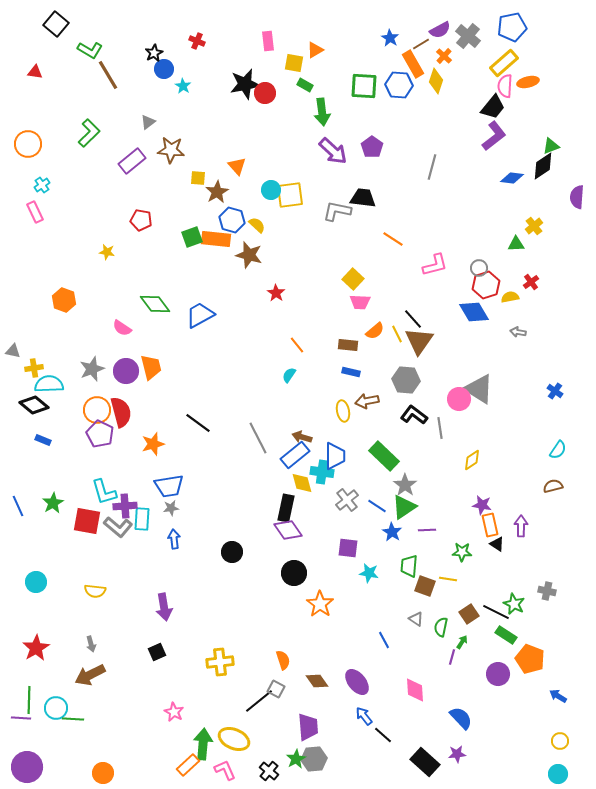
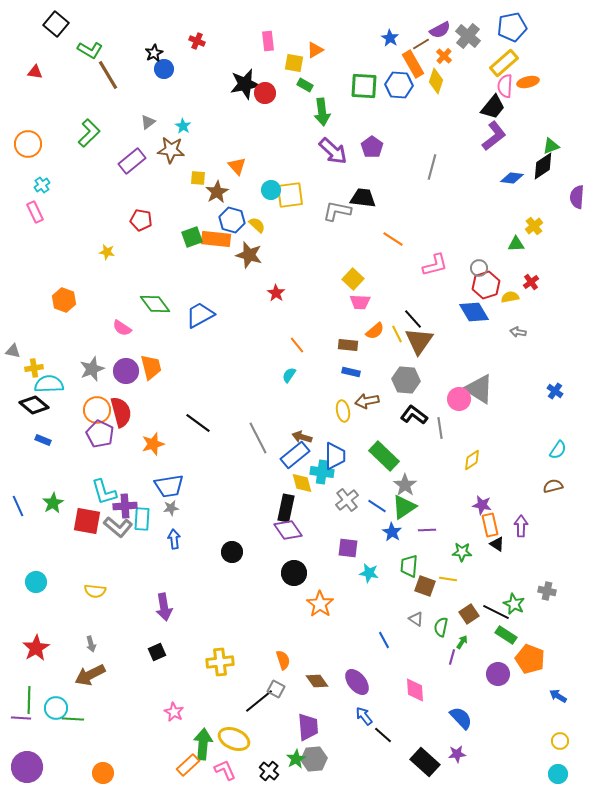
cyan star at (183, 86): moved 40 px down
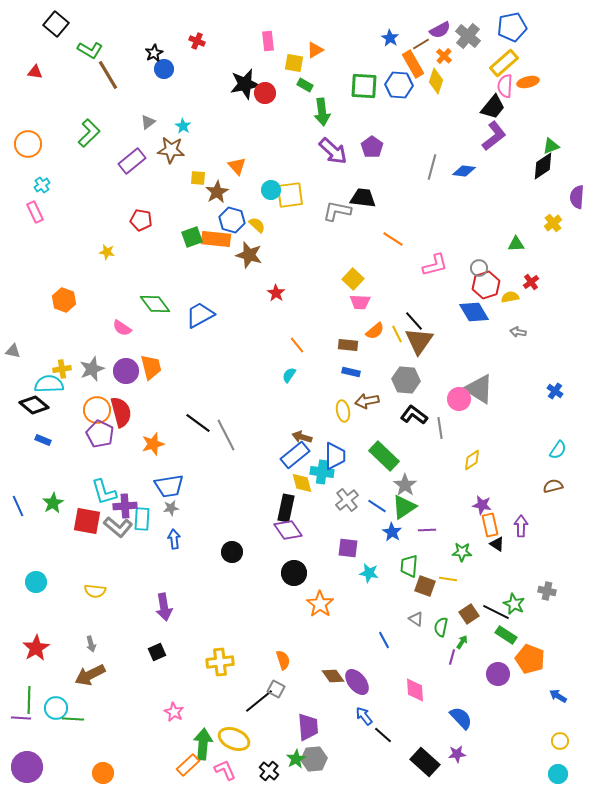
blue diamond at (512, 178): moved 48 px left, 7 px up
yellow cross at (534, 226): moved 19 px right, 3 px up
black line at (413, 319): moved 1 px right, 2 px down
yellow cross at (34, 368): moved 28 px right, 1 px down
gray line at (258, 438): moved 32 px left, 3 px up
brown diamond at (317, 681): moved 16 px right, 5 px up
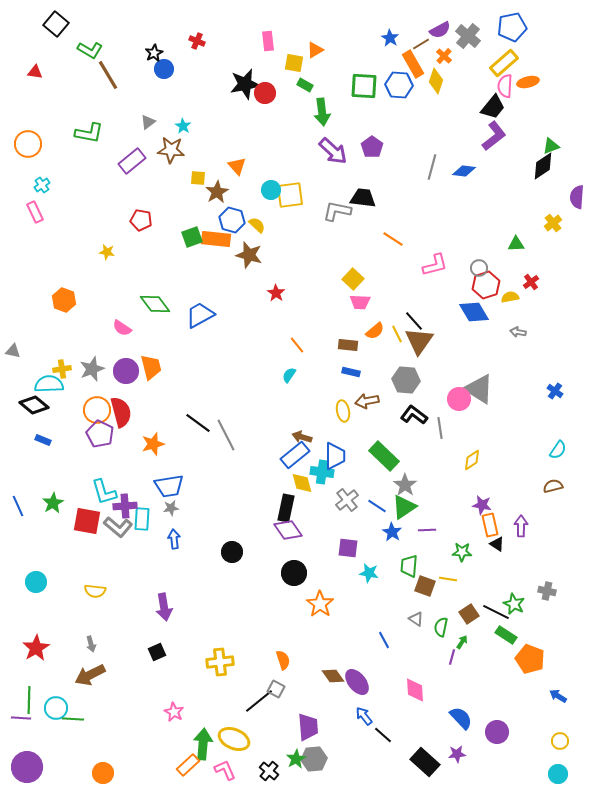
green L-shape at (89, 133): rotated 56 degrees clockwise
purple circle at (498, 674): moved 1 px left, 58 px down
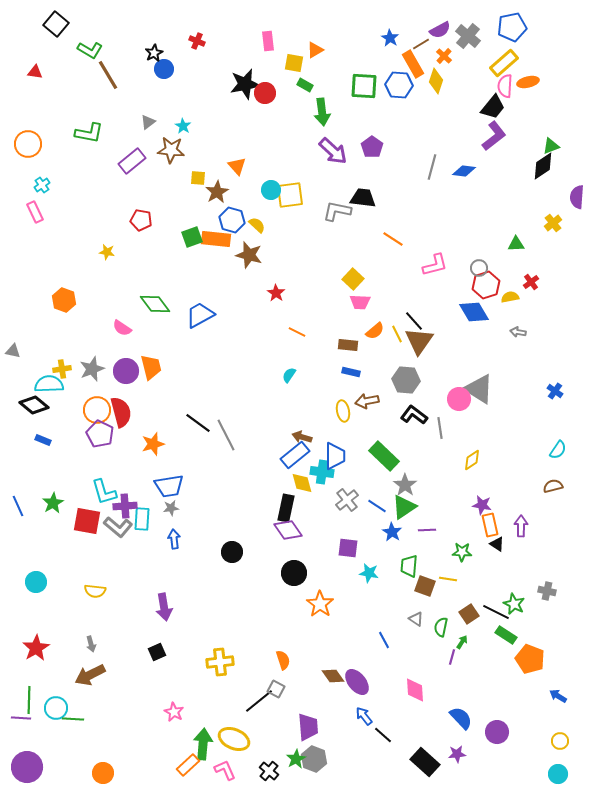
orange line at (297, 345): moved 13 px up; rotated 24 degrees counterclockwise
gray hexagon at (314, 759): rotated 25 degrees clockwise
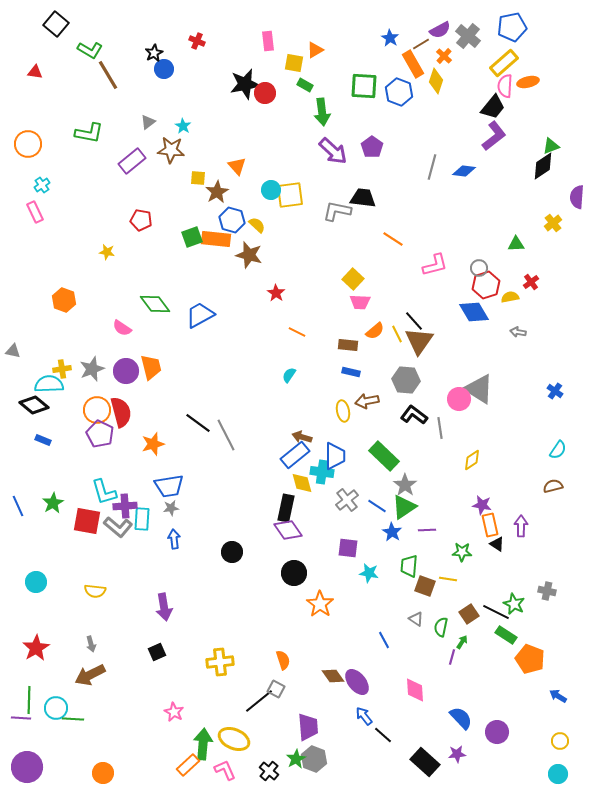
blue hexagon at (399, 85): moved 7 px down; rotated 16 degrees clockwise
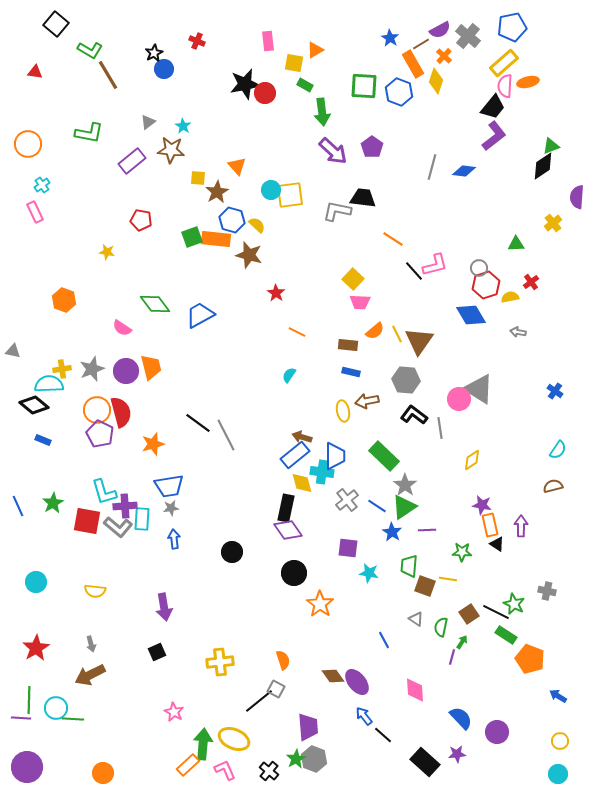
blue diamond at (474, 312): moved 3 px left, 3 px down
black line at (414, 321): moved 50 px up
